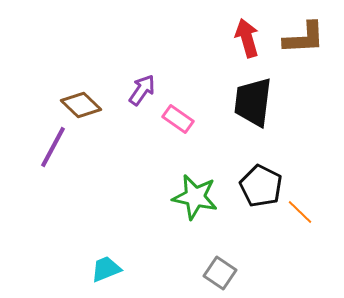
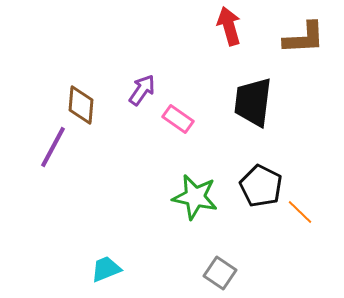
red arrow: moved 18 px left, 12 px up
brown diamond: rotated 51 degrees clockwise
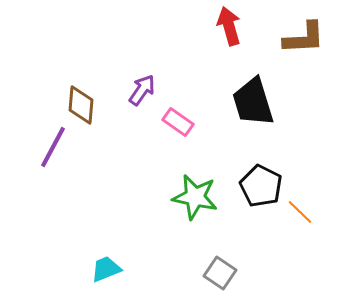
black trapezoid: rotated 24 degrees counterclockwise
pink rectangle: moved 3 px down
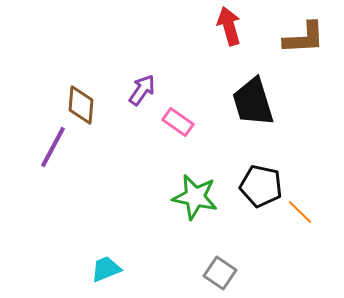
black pentagon: rotated 15 degrees counterclockwise
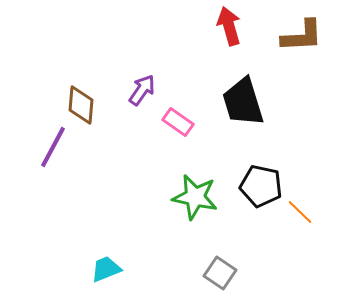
brown L-shape: moved 2 px left, 2 px up
black trapezoid: moved 10 px left
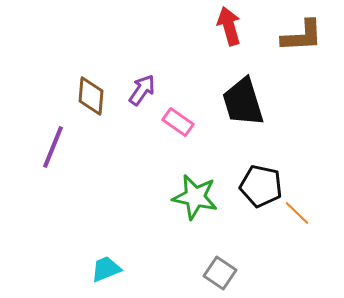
brown diamond: moved 10 px right, 9 px up
purple line: rotated 6 degrees counterclockwise
orange line: moved 3 px left, 1 px down
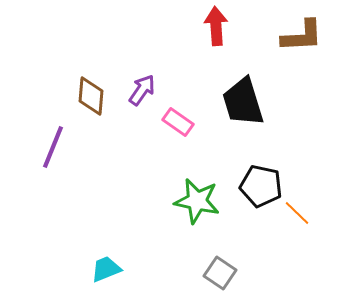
red arrow: moved 13 px left; rotated 12 degrees clockwise
green star: moved 2 px right, 4 px down
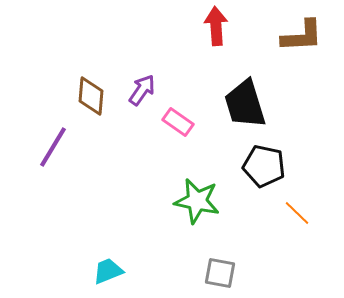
black trapezoid: moved 2 px right, 2 px down
purple line: rotated 9 degrees clockwise
black pentagon: moved 3 px right, 20 px up
cyan trapezoid: moved 2 px right, 2 px down
gray square: rotated 24 degrees counterclockwise
